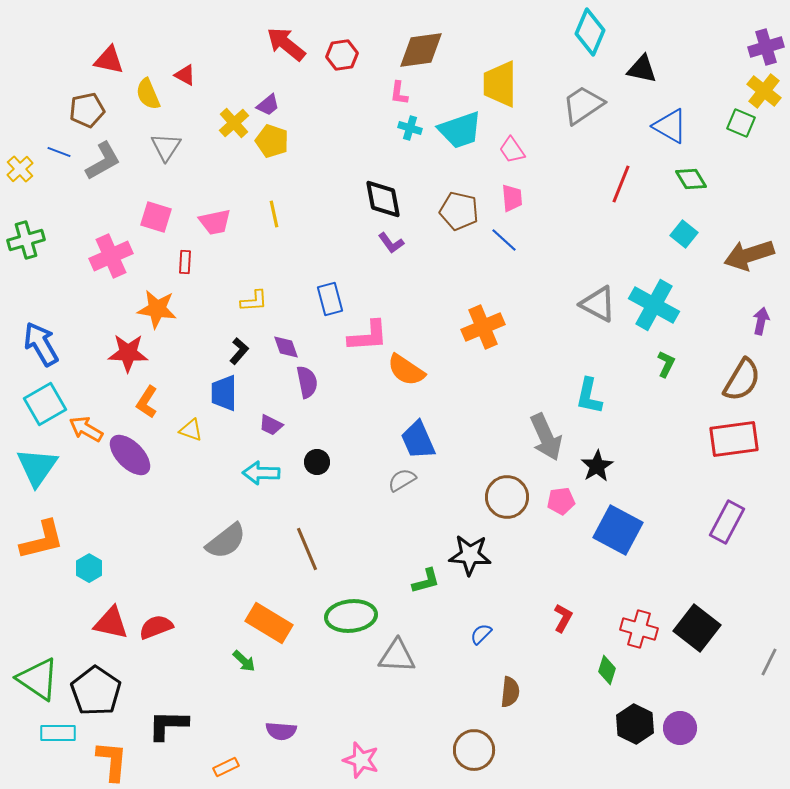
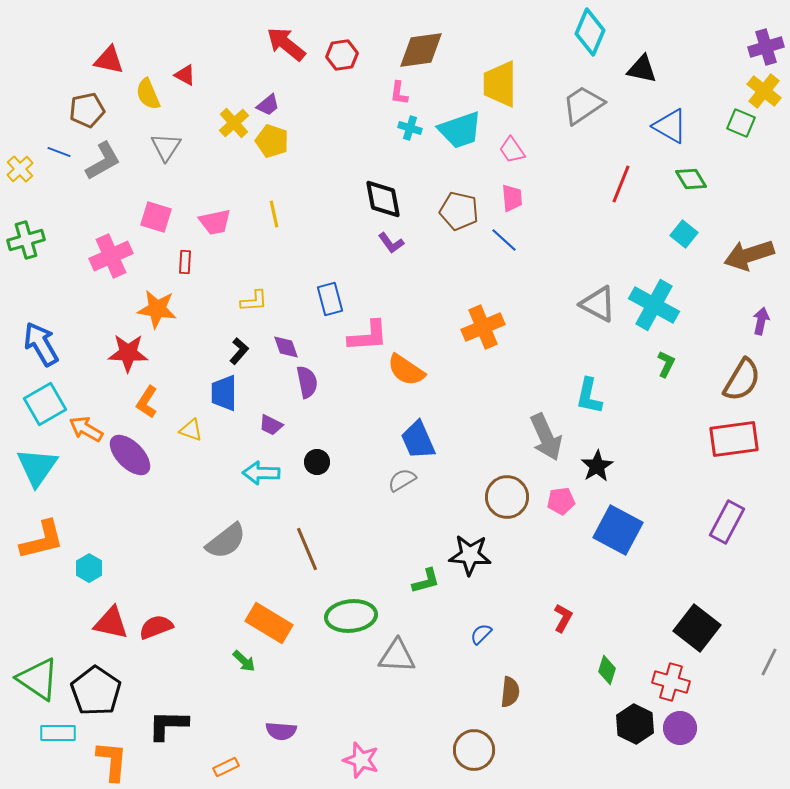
red cross at (639, 629): moved 32 px right, 53 px down
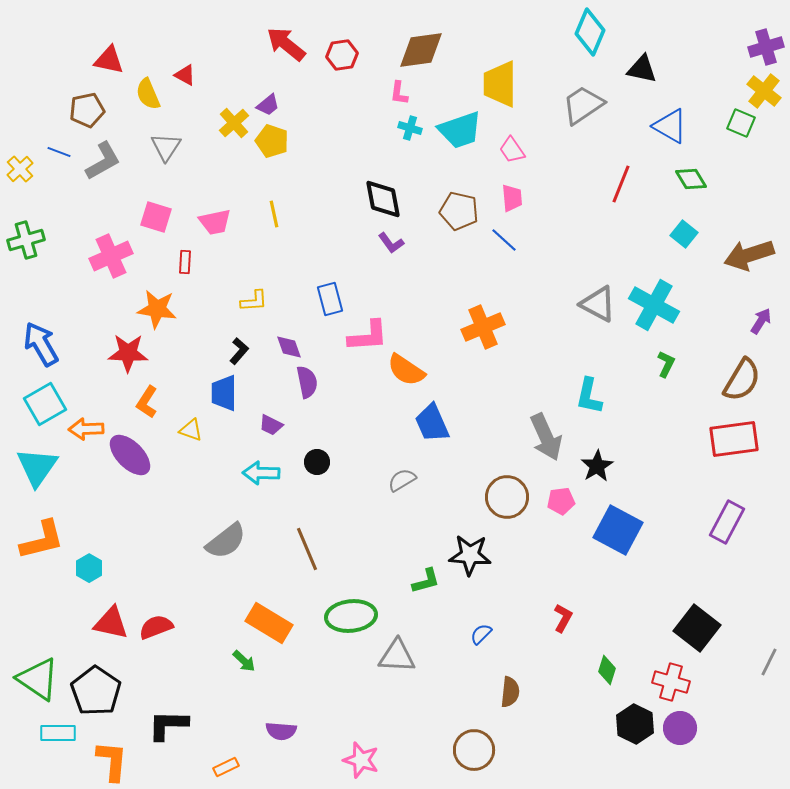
purple arrow at (761, 321): rotated 20 degrees clockwise
purple diamond at (286, 347): moved 3 px right
orange arrow at (86, 429): rotated 32 degrees counterclockwise
blue trapezoid at (418, 440): moved 14 px right, 17 px up
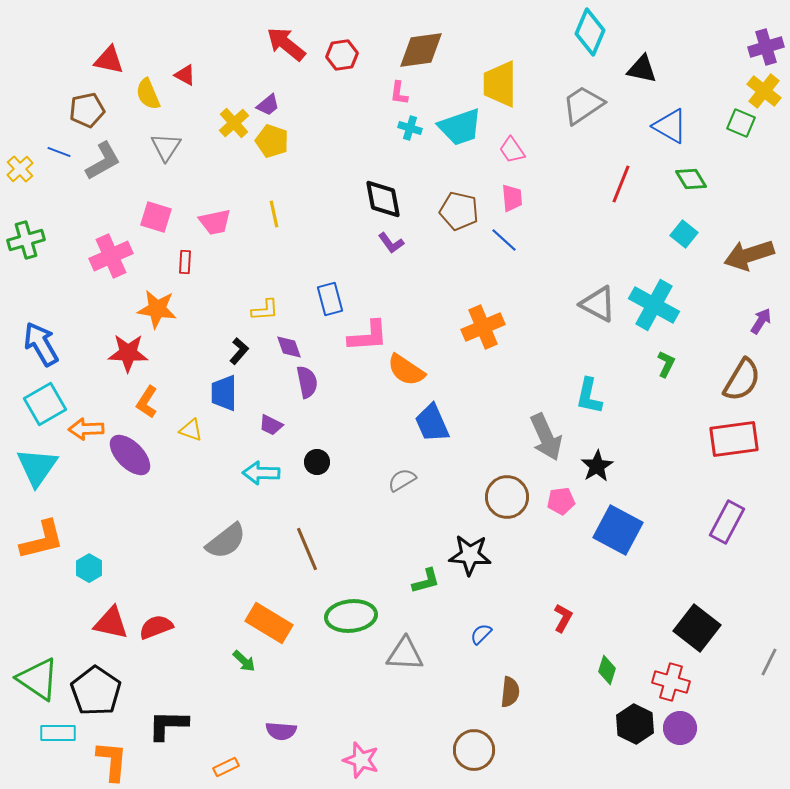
cyan trapezoid at (460, 130): moved 3 px up
yellow L-shape at (254, 301): moved 11 px right, 9 px down
gray triangle at (397, 656): moved 8 px right, 2 px up
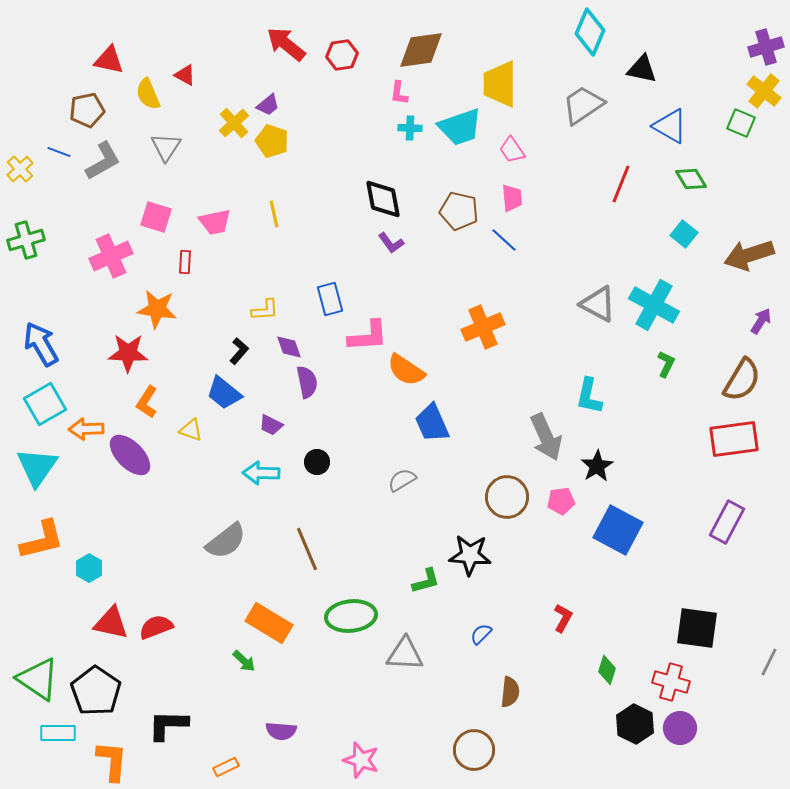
cyan cross at (410, 128): rotated 15 degrees counterclockwise
blue trapezoid at (224, 393): rotated 51 degrees counterclockwise
black square at (697, 628): rotated 30 degrees counterclockwise
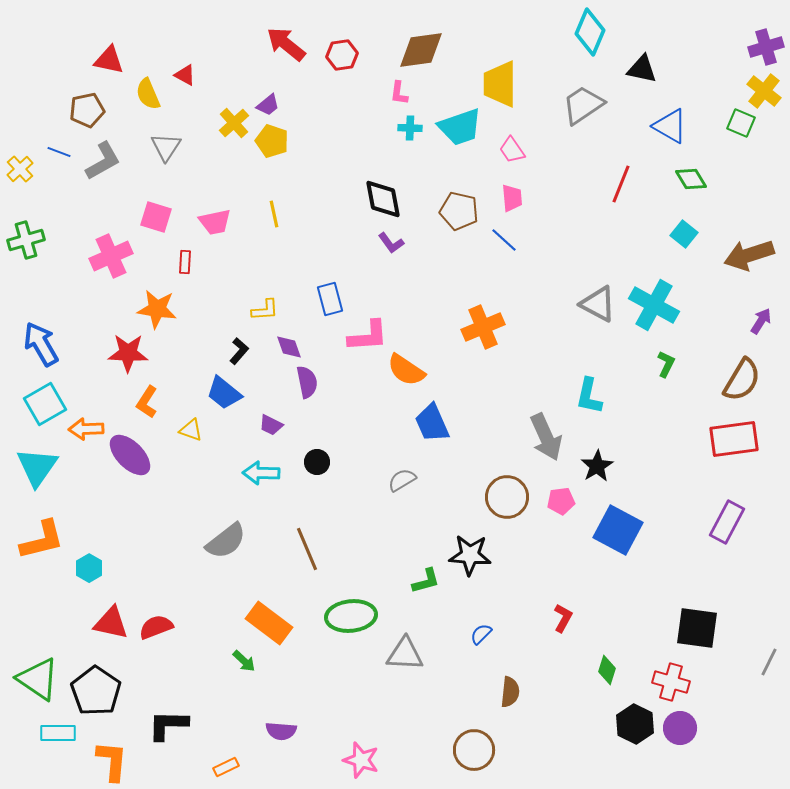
orange rectangle at (269, 623): rotated 6 degrees clockwise
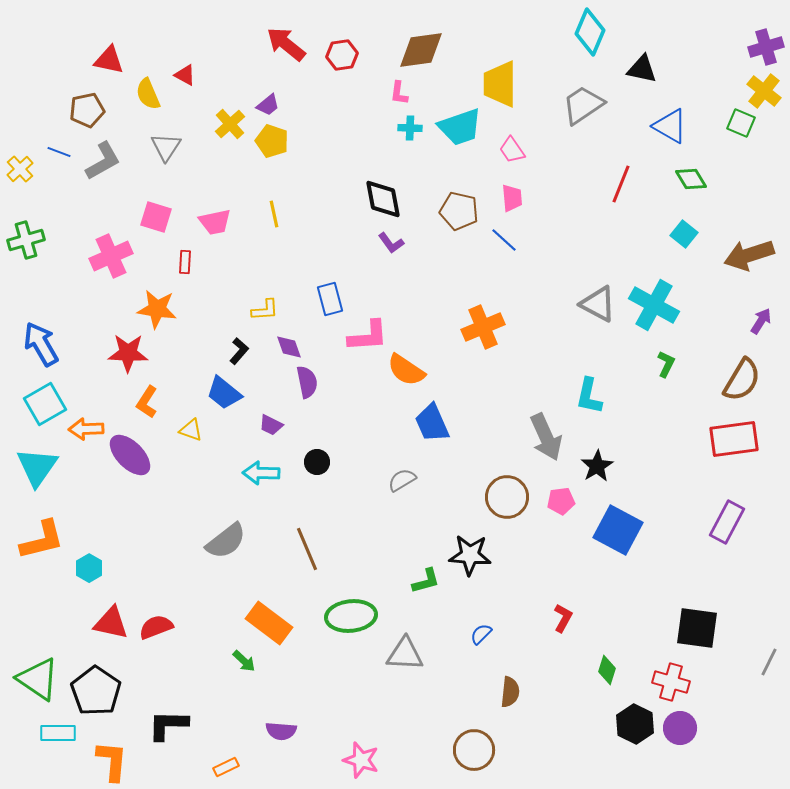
yellow cross at (234, 123): moved 4 px left, 1 px down
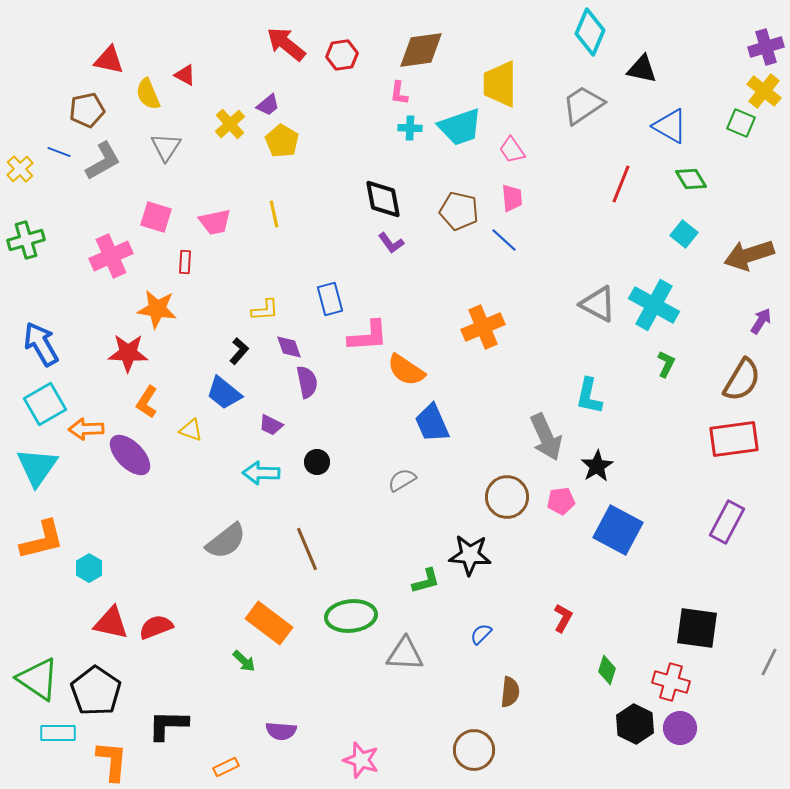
yellow pentagon at (272, 141): moved 10 px right; rotated 12 degrees clockwise
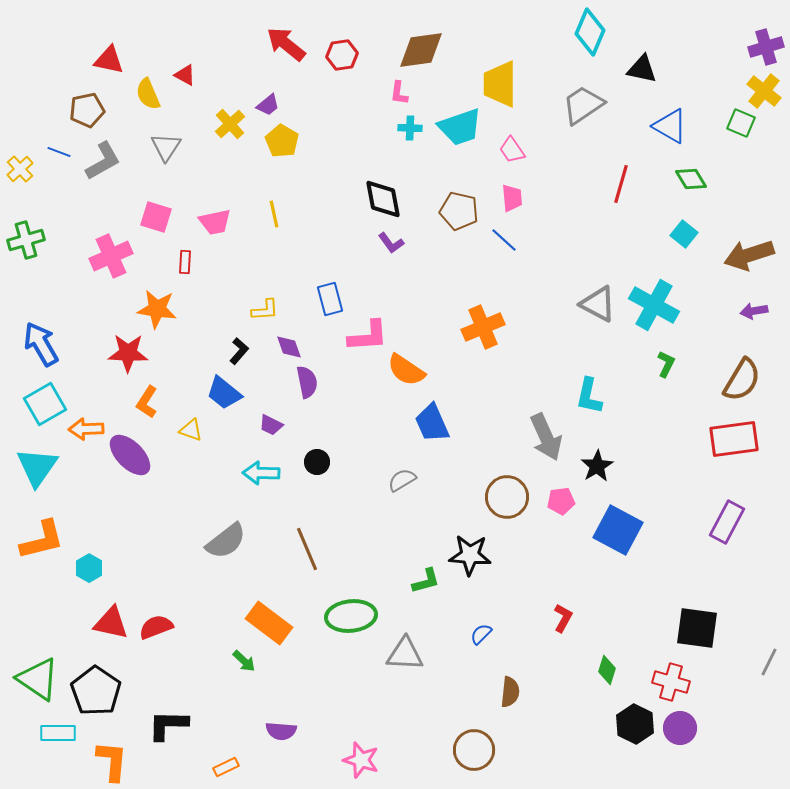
red line at (621, 184): rotated 6 degrees counterclockwise
purple arrow at (761, 321): moved 7 px left, 10 px up; rotated 132 degrees counterclockwise
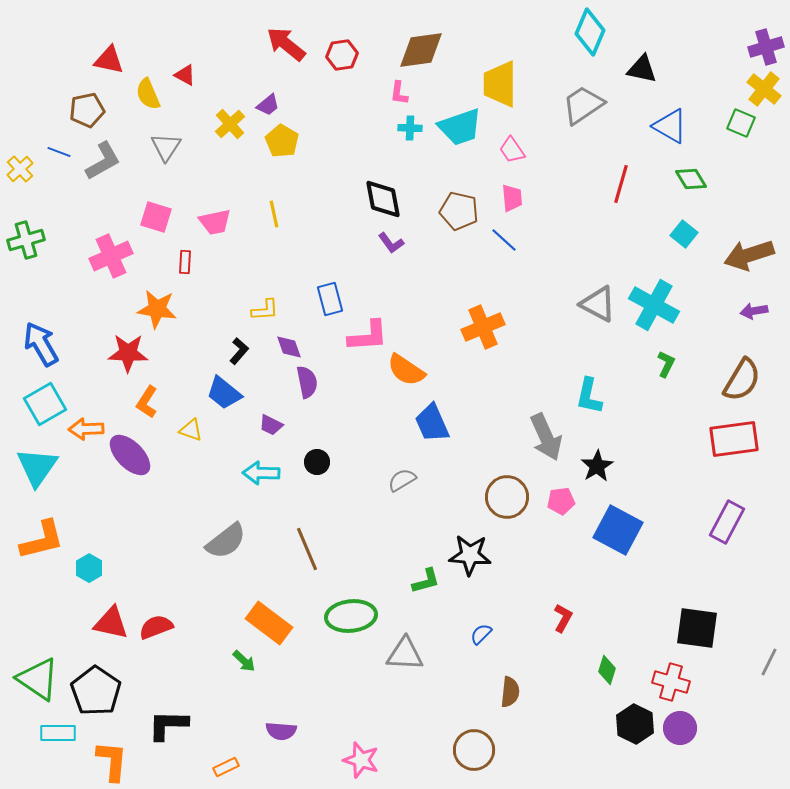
yellow cross at (764, 91): moved 2 px up
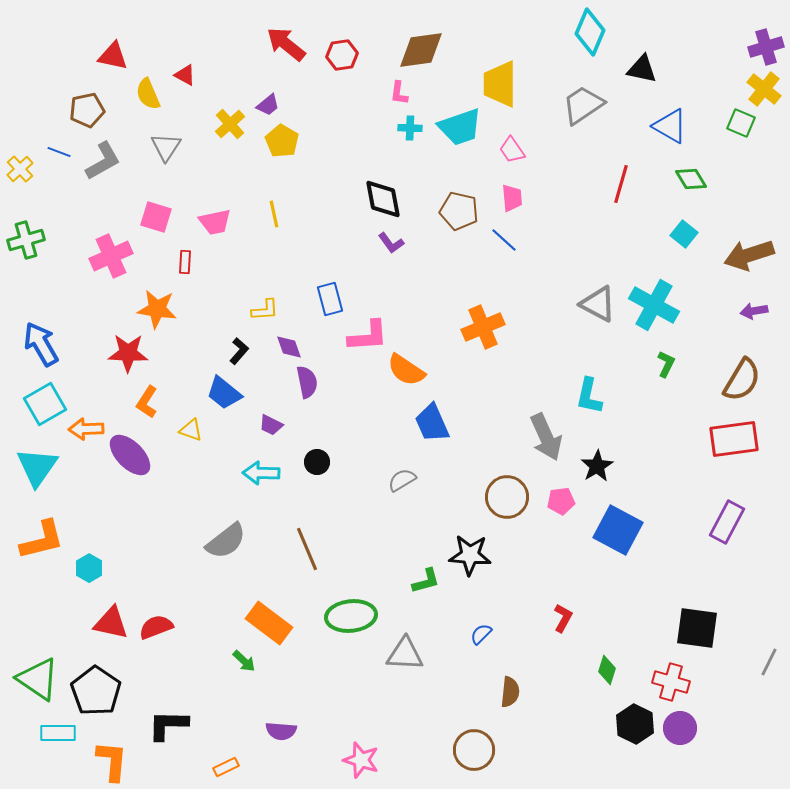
red triangle at (109, 60): moved 4 px right, 4 px up
